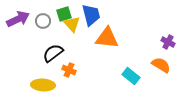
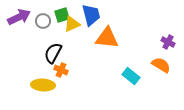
green square: moved 2 px left, 1 px down
purple arrow: moved 1 px right, 2 px up
yellow triangle: rotated 48 degrees clockwise
black semicircle: rotated 25 degrees counterclockwise
orange cross: moved 8 px left
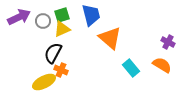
yellow triangle: moved 10 px left, 5 px down
orange triangle: moved 3 px right; rotated 35 degrees clockwise
orange semicircle: moved 1 px right
cyan rectangle: moved 8 px up; rotated 12 degrees clockwise
yellow ellipse: moved 1 px right, 3 px up; rotated 30 degrees counterclockwise
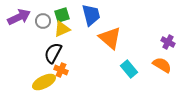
cyan rectangle: moved 2 px left, 1 px down
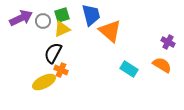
purple arrow: moved 2 px right, 1 px down
orange triangle: moved 7 px up
cyan rectangle: rotated 18 degrees counterclockwise
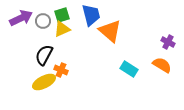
black semicircle: moved 9 px left, 2 px down
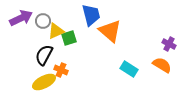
green square: moved 7 px right, 23 px down
yellow triangle: moved 6 px left, 2 px down
purple cross: moved 1 px right, 2 px down
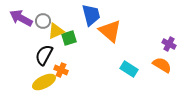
purple arrow: rotated 125 degrees counterclockwise
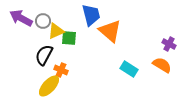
green square: rotated 21 degrees clockwise
yellow ellipse: moved 5 px right, 4 px down; rotated 20 degrees counterclockwise
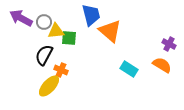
gray circle: moved 1 px right, 1 px down
yellow triangle: rotated 18 degrees clockwise
